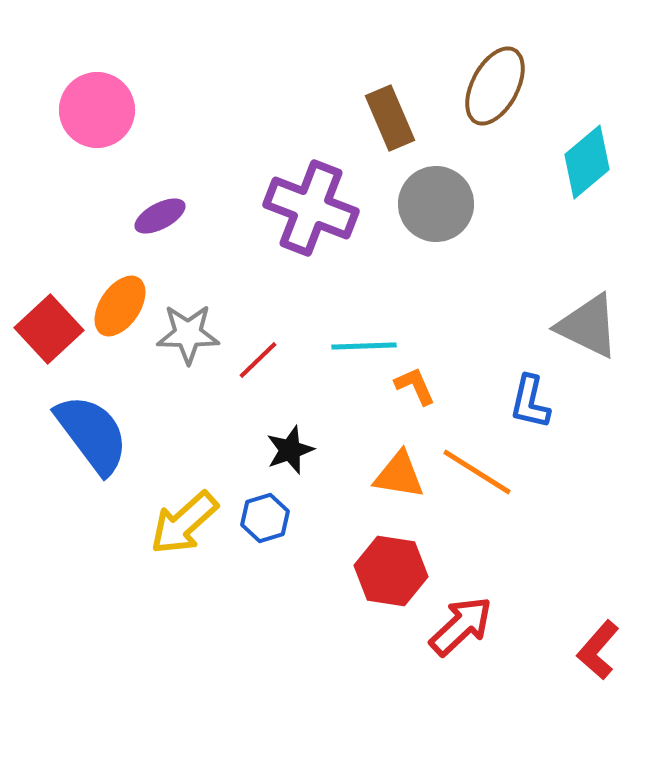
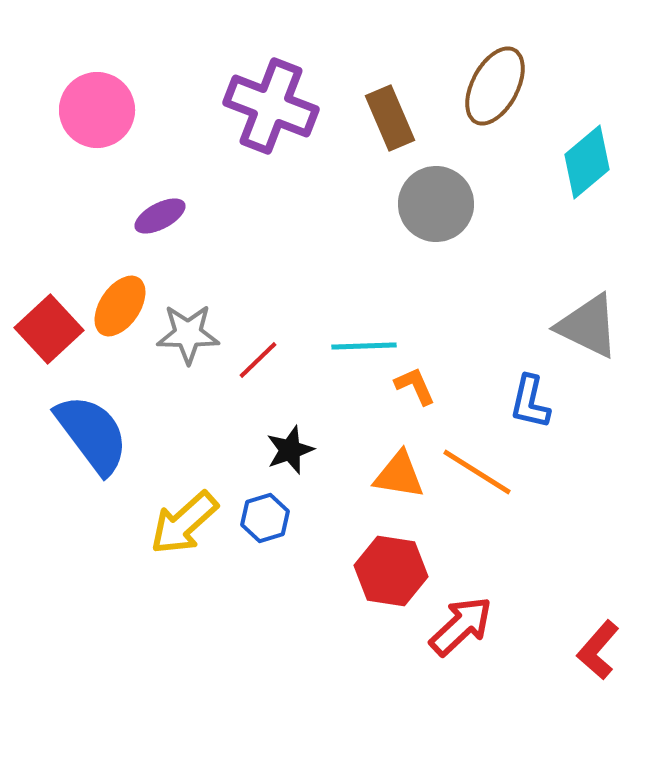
purple cross: moved 40 px left, 102 px up
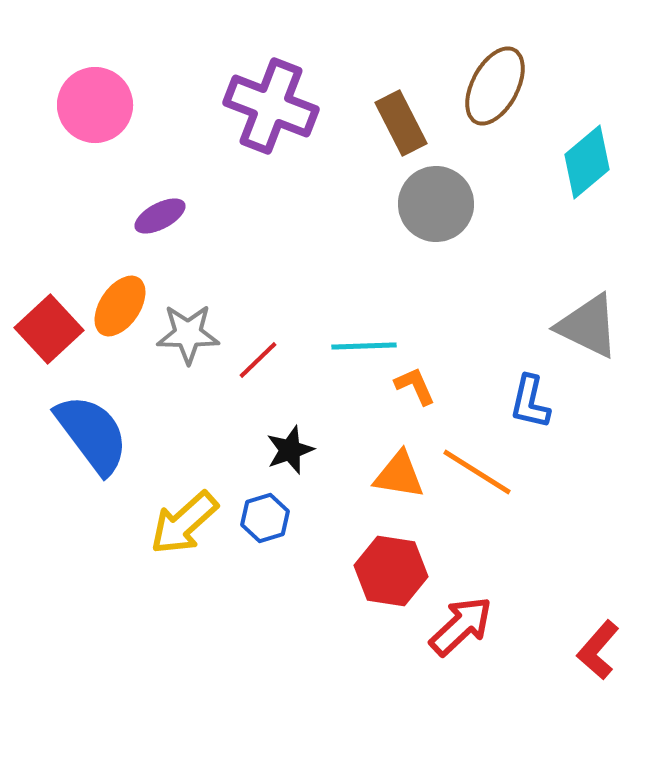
pink circle: moved 2 px left, 5 px up
brown rectangle: moved 11 px right, 5 px down; rotated 4 degrees counterclockwise
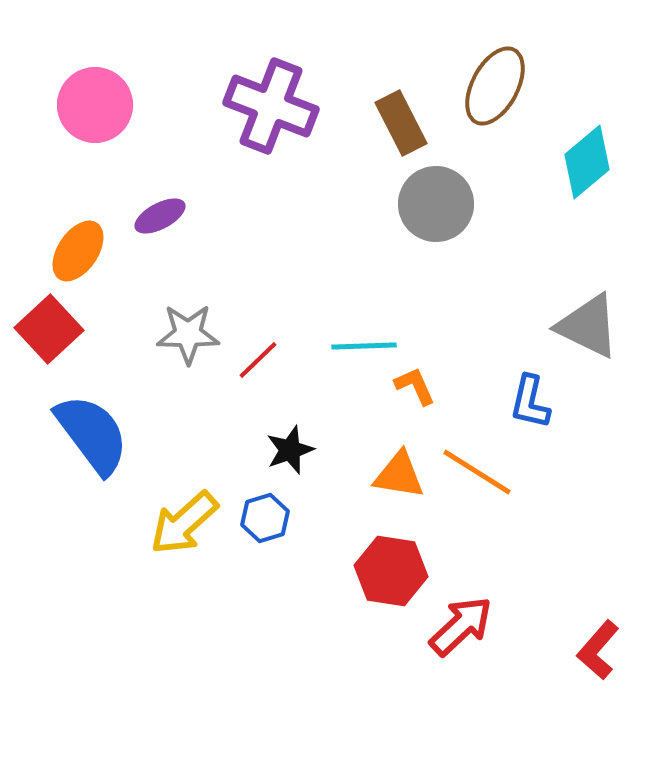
orange ellipse: moved 42 px left, 55 px up
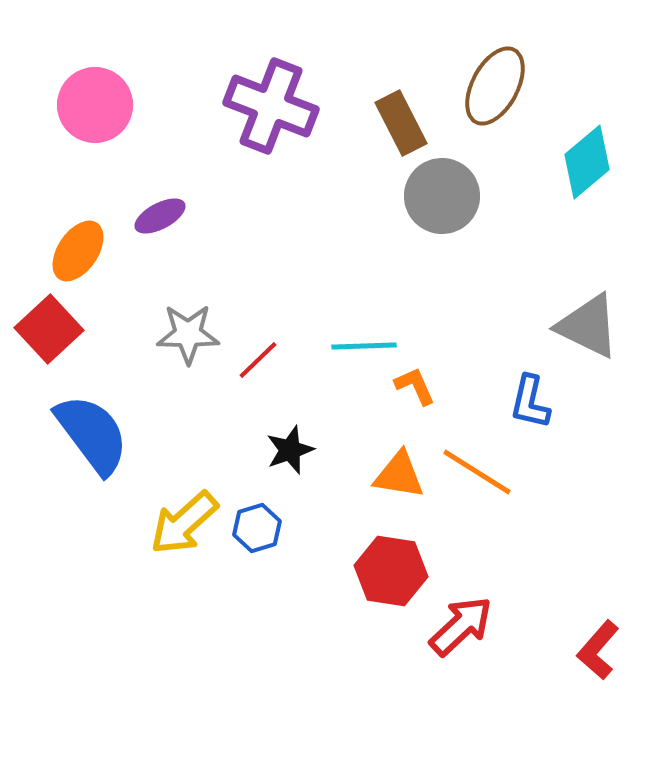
gray circle: moved 6 px right, 8 px up
blue hexagon: moved 8 px left, 10 px down
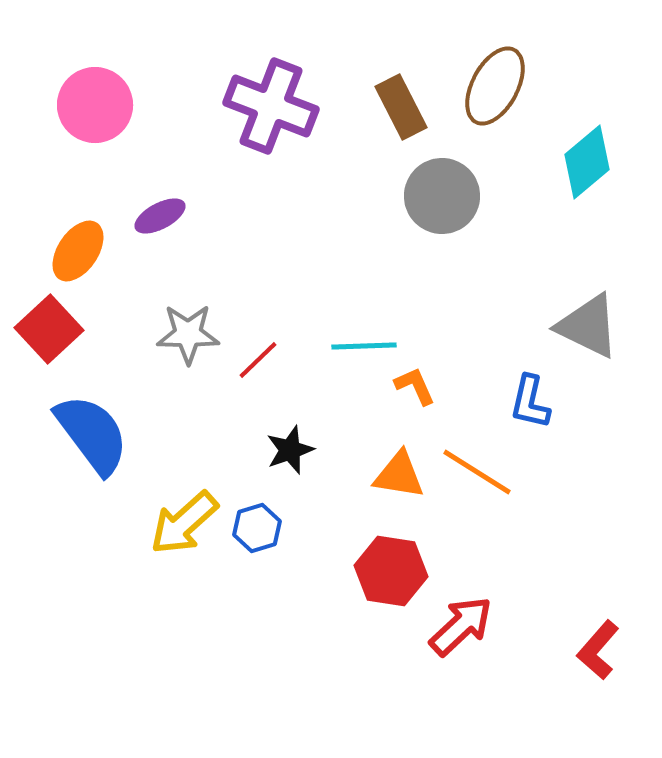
brown rectangle: moved 16 px up
